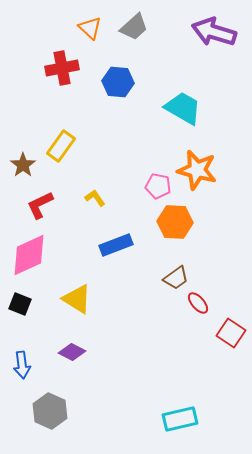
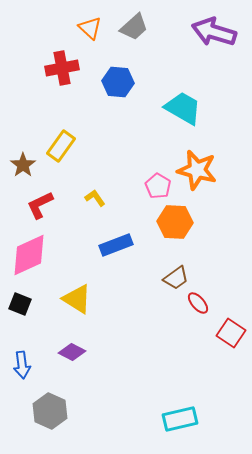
pink pentagon: rotated 20 degrees clockwise
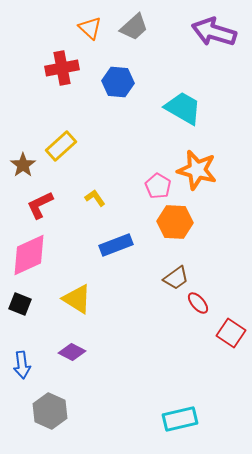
yellow rectangle: rotated 12 degrees clockwise
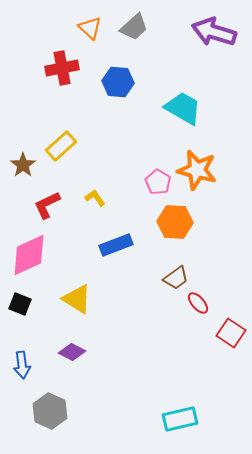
pink pentagon: moved 4 px up
red L-shape: moved 7 px right
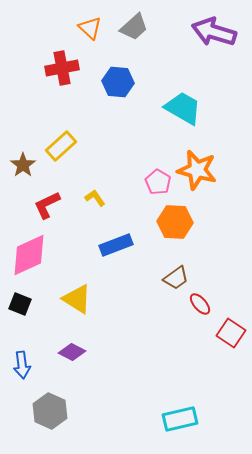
red ellipse: moved 2 px right, 1 px down
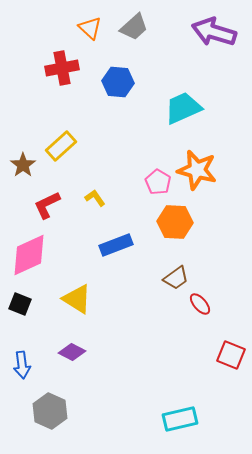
cyan trapezoid: rotated 54 degrees counterclockwise
red square: moved 22 px down; rotated 12 degrees counterclockwise
